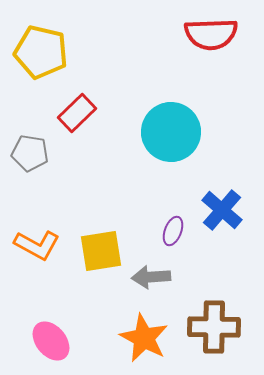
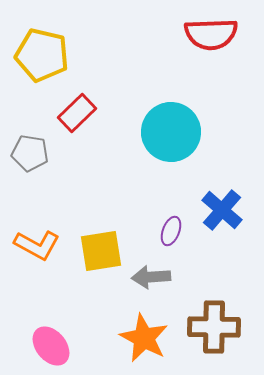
yellow pentagon: moved 1 px right, 3 px down
purple ellipse: moved 2 px left
pink ellipse: moved 5 px down
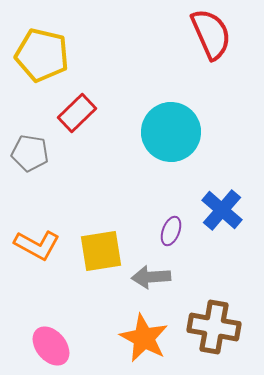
red semicircle: rotated 112 degrees counterclockwise
brown cross: rotated 9 degrees clockwise
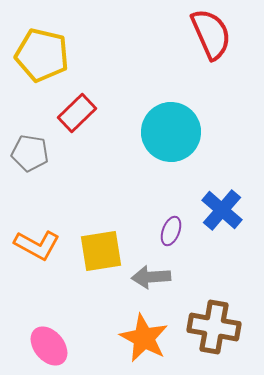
pink ellipse: moved 2 px left
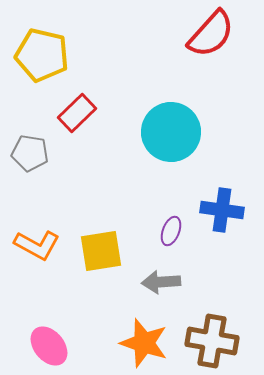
red semicircle: rotated 66 degrees clockwise
blue cross: rotated 33 degrees counterclockwise
gray arrow: moved 10 px right, 5 px down
brown cross: moved 2 px left, 14 px down
orange star: moved 5 px down; rotated 9 degrees counterclockwise
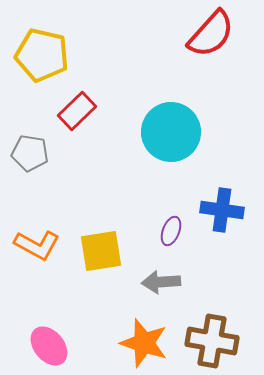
red rectangle: moved 2 px up
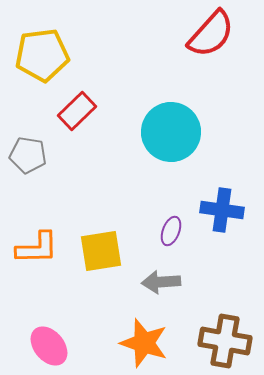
yellow pentagon: rotated 20 degrees counterclockwise
gray pentagon: moved 2 px left, 2 px down
orange L-shape: moved 3 px down; rotated 30 degrees counterclockwise
brown cross: moved 13 px right
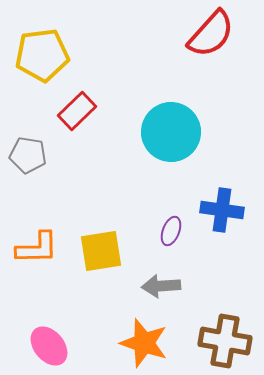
gray arrow: moved 4 px down
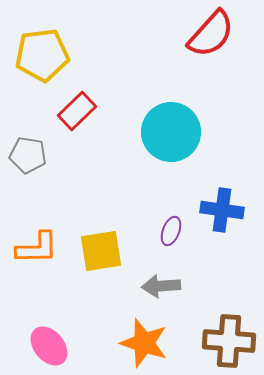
brown cross: moved 4 px right; rotated 6 degrees counterclockwise
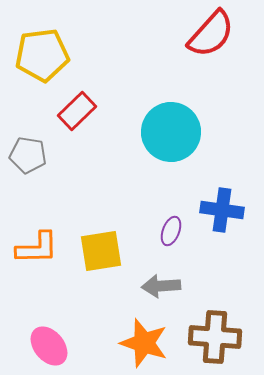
brown cross: moved 14 px left, 4 px up
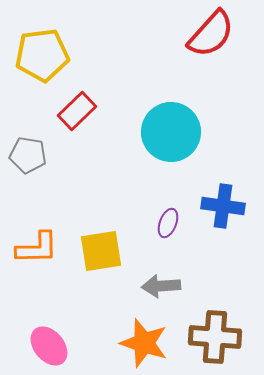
blue cross: moved 1 px right, 4 px up
purple ellipse: moved 3 px left, 8 px up
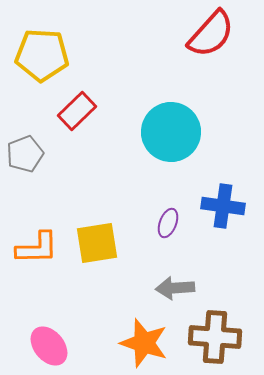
yellow pentagon: rotated 10 degrees clockwise
gray pentagon: moved 3 px left, 1 px up; rotated 30 degrees counterclockwise
yellow square: moved 4 px left, 8 px up
gray arrow: moved 14 px right, 2 px down
